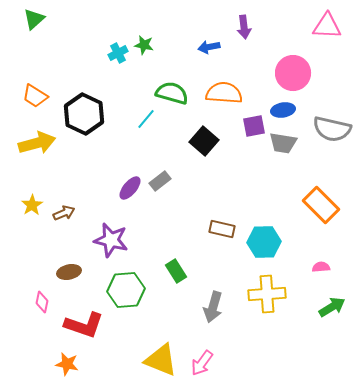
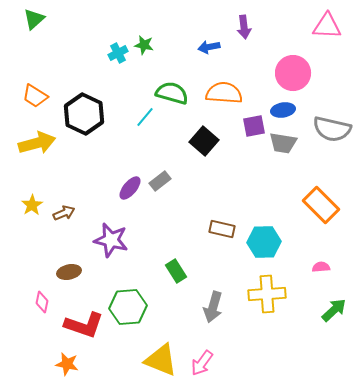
cyan line: moved 1 px left, 2 px up
green hexagon: moved 2 px right, 17 px down
green arrow: moved 2 px right, 3 px down; rotated 12 degrees counterclockwise
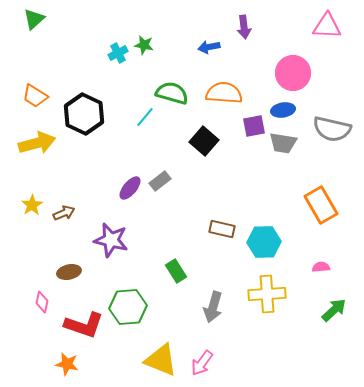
orange rectangle: rotated 15 degrees clockwise
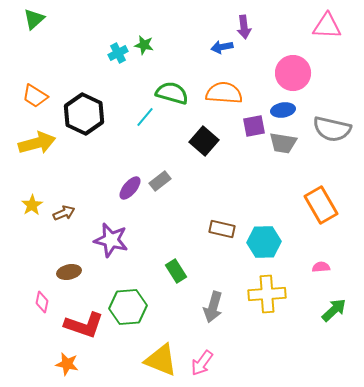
blue arrow: moved 13 px right
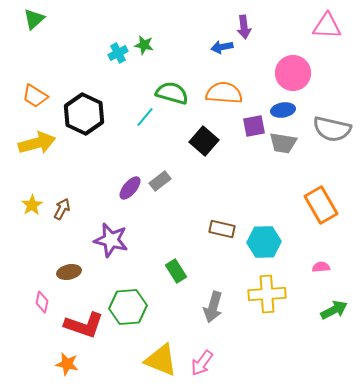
brown arrow: moved 2 px left, 4 px up; rotated 40 degrees counterclockwise
green arrow: rotated 16 degrees clockwise
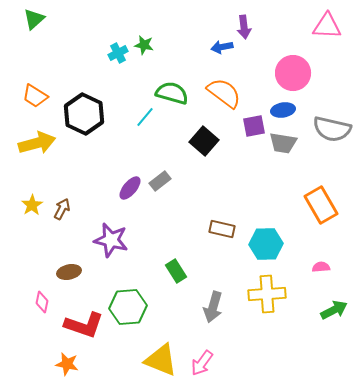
orange semicircle: rotated 33 degrees clockwise
cyan hexagon: moved 2 px right, 2 px down
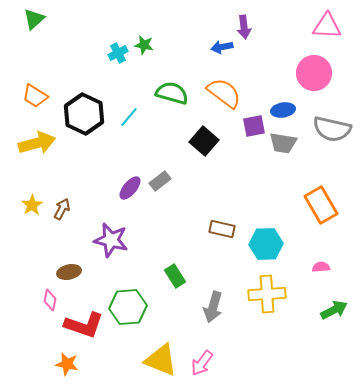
pink circle: moved 21 px right
cyan line: moved 16 px left
green rectangle: moved 1 px left, 5 px down
pink diamond: moved 8 px right, 2 px up
